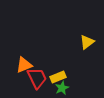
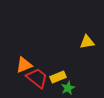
yellow triangle: rotated 28 degrees clockwise
red trapezoid: rotated 25 degrees counterclockwise
green star: moved 6 px right
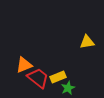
red trapezoid: moved 1 px right
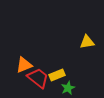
yellow rectangle: moved 1 px left, 2 px up
